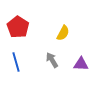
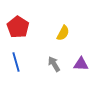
gray arrow: moved 2 px right, 4 px down
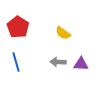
yellow semicircle: rotated 98 degrees clockwise
gray arrow: moved 4 px right, 2 px up; rotated 56 degrees counterclockwise
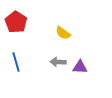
red pentagon: moved 2 px left, 5 px up
purple triangle: moved 1 px left, 3 px down
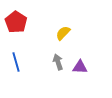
yellow semicircle: rotated 98 degrees clockwise
gray arrow: rotated 70 degrees clockwise
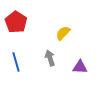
gray arrow: moved 8 px left, 4 px up
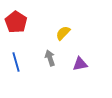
purple triangle: moved 3 px up; rotated 14 degrees counterclockwise
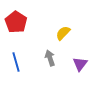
purple triangle: rotated 42 degrees counterclockwise
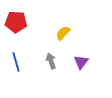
red pentagon: rotated 30 degrees counterclockwise
gray arrow: moved 1 px right, 3 px down
purple triangle: moved 1 px right, 2 px up
